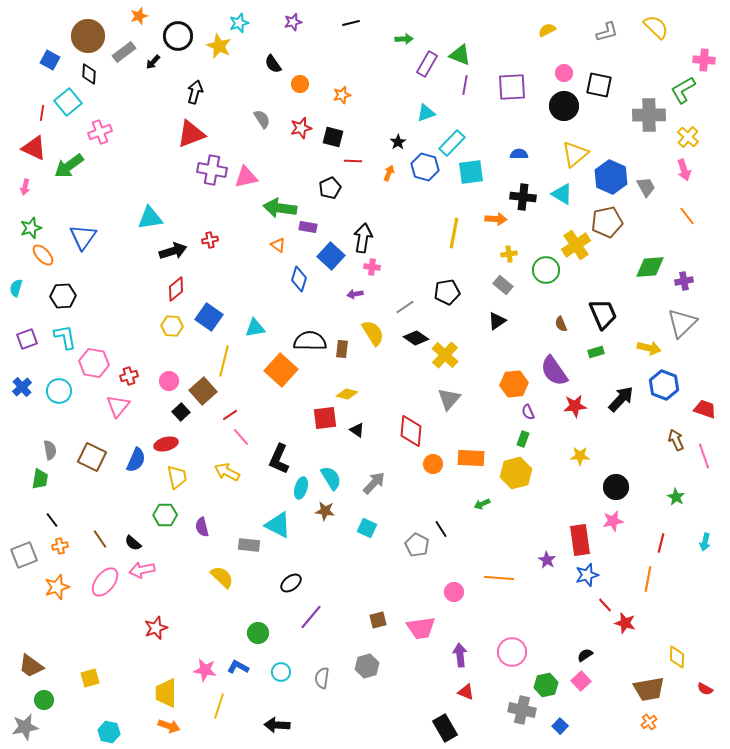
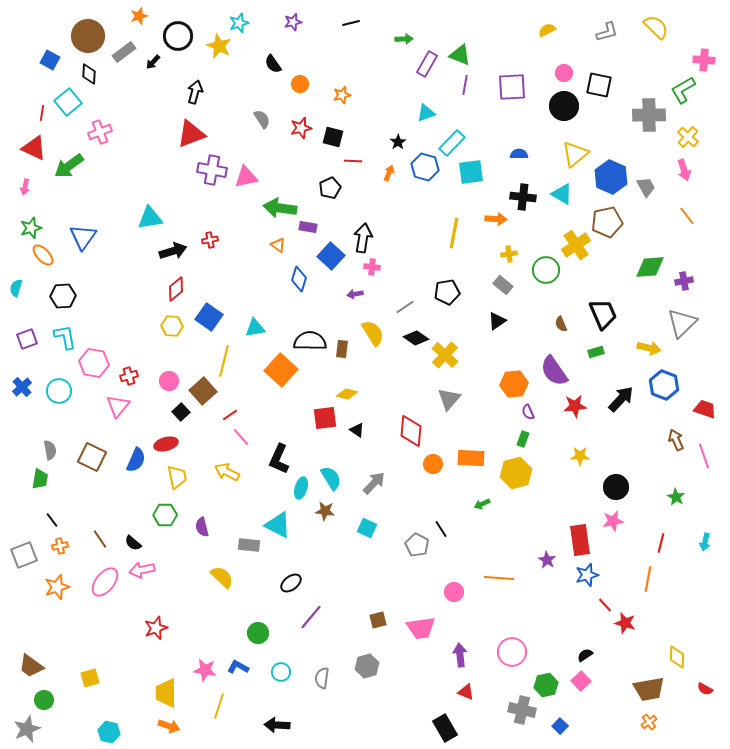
gray star at (25, 727): moved 2 px right, 2 px down; rotated 12 degrees counterclockwise
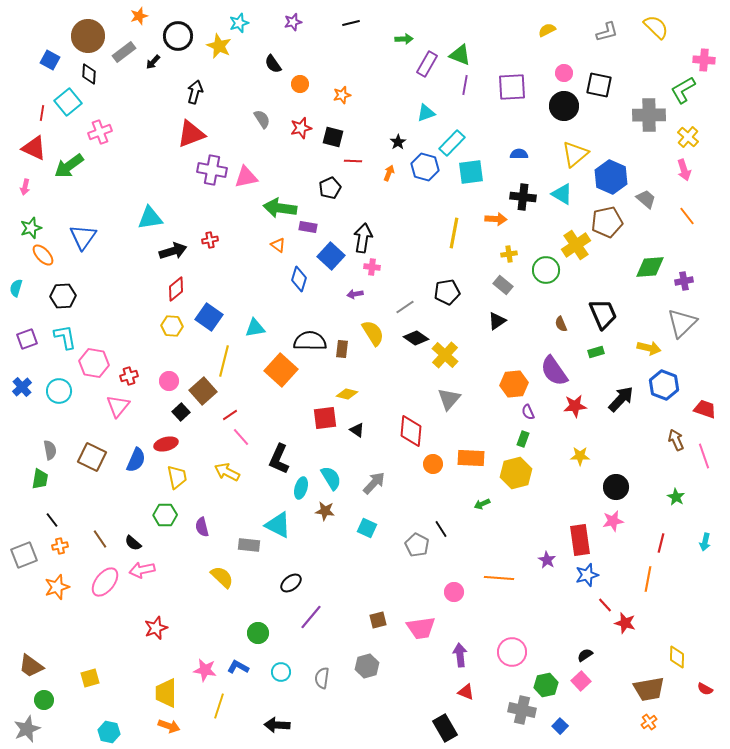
gray trapezoid at (646, 187): moved 12 px down; rotated 20 degrees counterclockwise
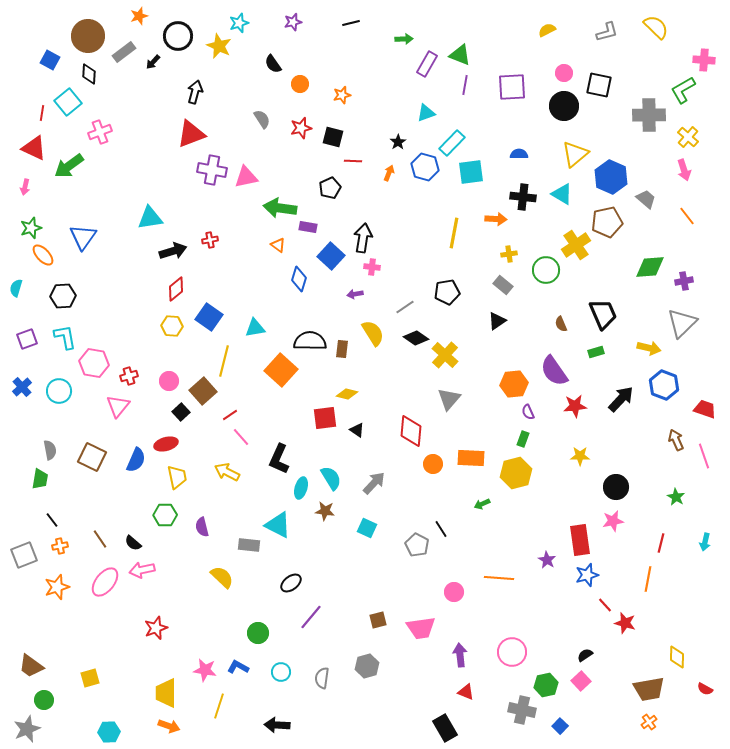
cyan hexagon at (109, 732): rotated 15 degrees counterclockwise
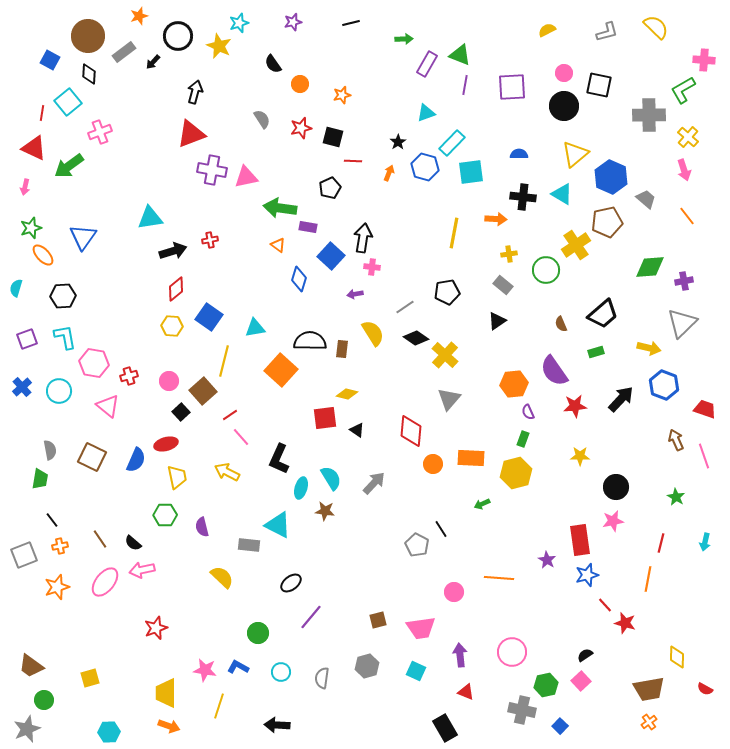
black trapezoid at (603, 314): rotated 72 degrees clockwise
pink triangle at (118, 406): moved 10 px left; rotated 30 degrees counterclockwise
cyan square at (367, 528): moved 49 px right, 143 px down
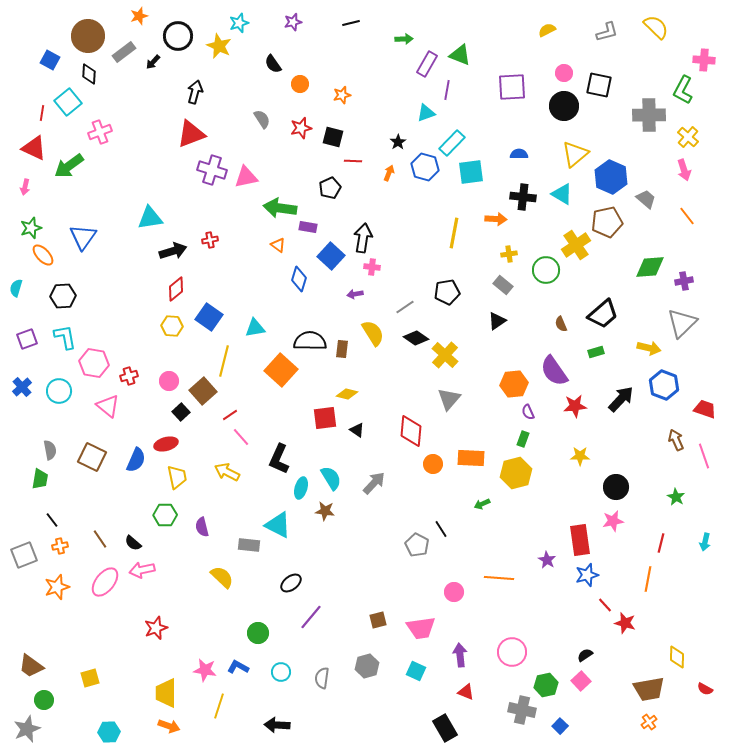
purple line at (465, 85): moved 18 px left, 5 px down
green L-shape at (683, 90): rotated 32 degrees counterclockwise
purple cross at (212, 170): rotated 8 degrees clockwise
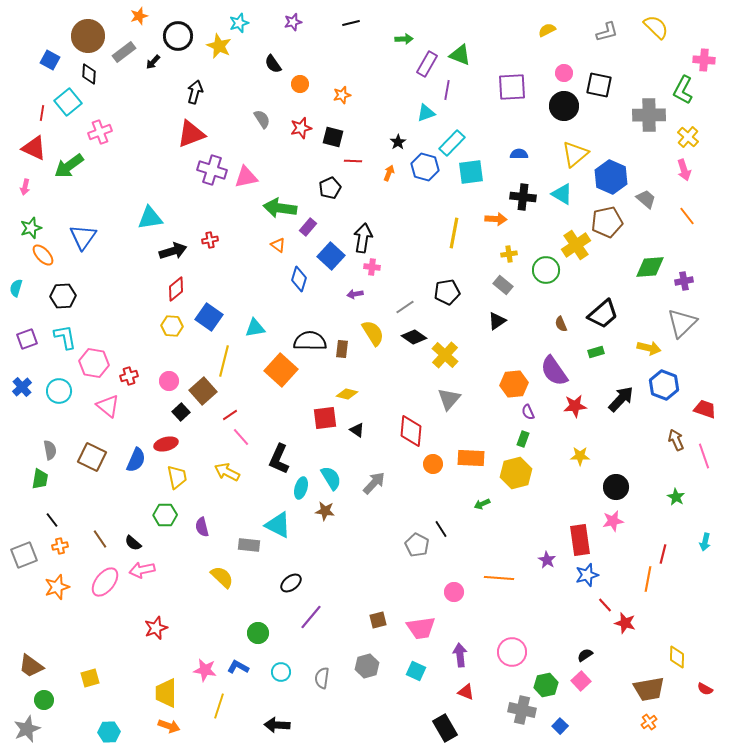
purple rectangle at (308, 227): rotated 60 degrees counterclockwise
black diamond at (416, 338): moved 2 px left, 1 px up
red line at (661, 543): moved 2 px right, 11 px down
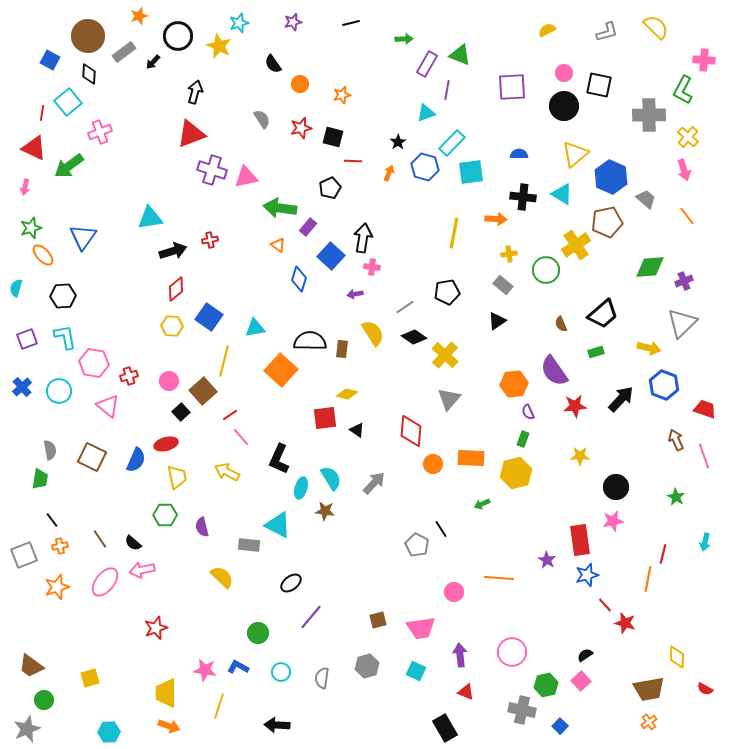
purple cross at (684, 281): rotated 12 degrees counterclockwise
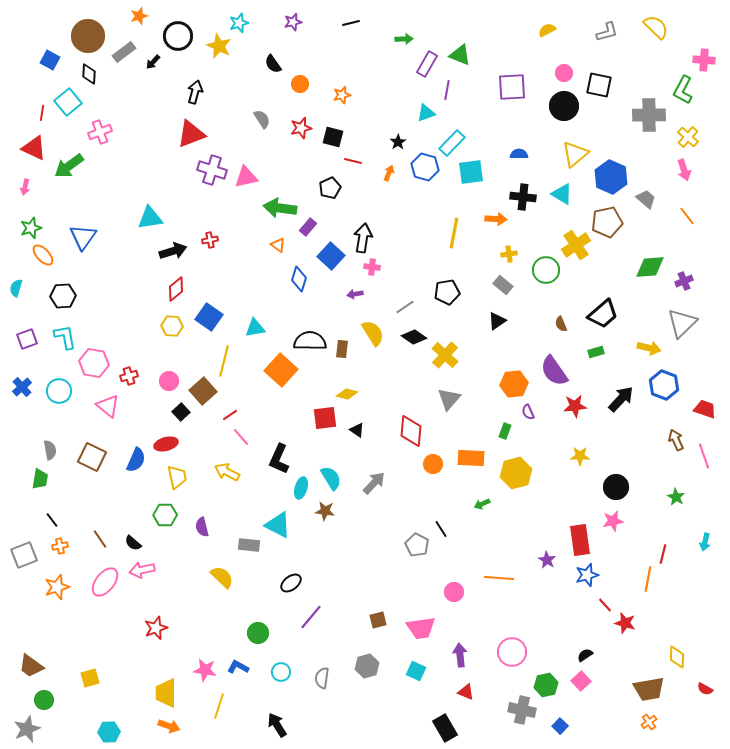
red line at (353, 161): rotated 12 degrees clockwise
green rectangle at (523, 439): moved 18 px left, 8 px up
black arrow at (277, 725): rotated 55 degrees clockwise
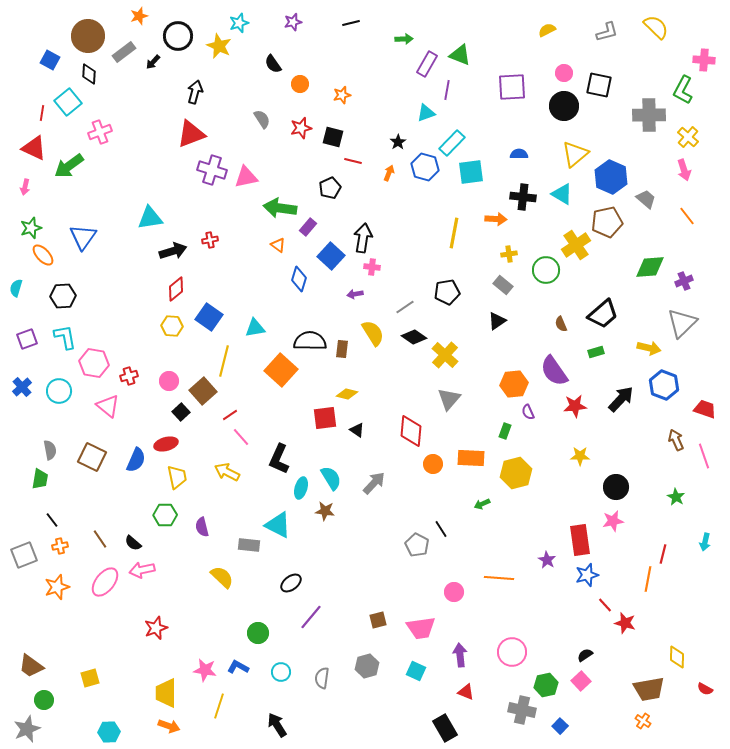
orange cross at (649, 722): moved 6 px left, 1 px up; rotated 21 degrees counterclockwise
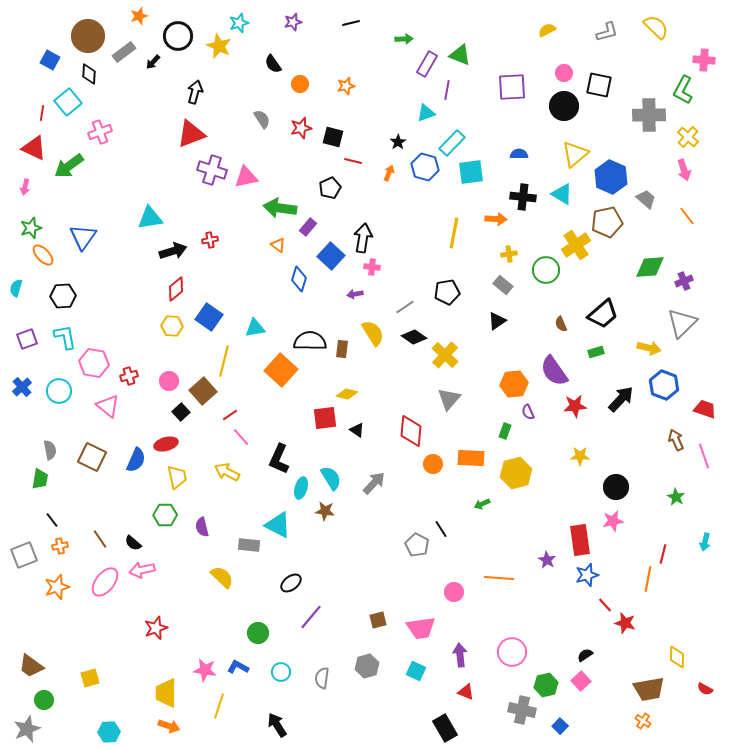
orange star at (342, 95): moved 4 px right, 9 px up
